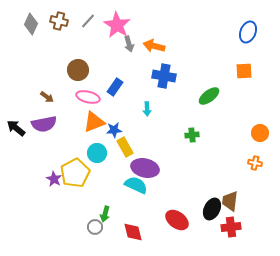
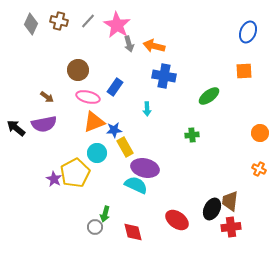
orange cross: moved 4 px right, 6 px down; rotated 16 degrees clockwise
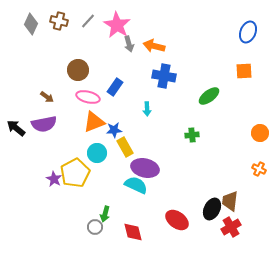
red cross: rotated 24 degrees counterclockwise
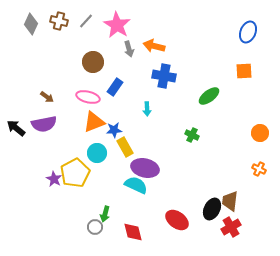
gray line: moved 2 px left
gray arrow: moved 5 px down
brown circle: moved 15 px right, 8 px up
green cross: rotated 32 degrees clockwise
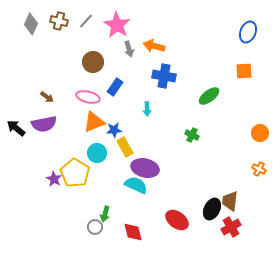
yellow pentagon: rotated 12 degrees counterclockwise
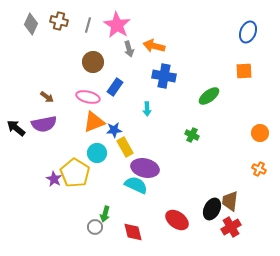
gray line: moved 2 px right, 4 px down; rotated 28 degrees counterclockwise
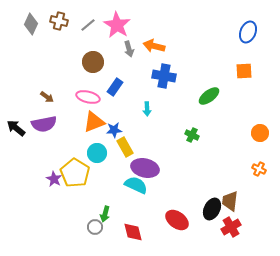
gray line: rotated 35 degrees clockwise
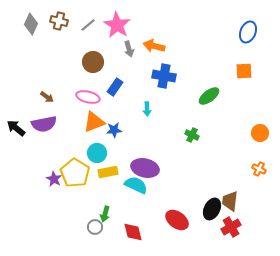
yellow rectangle: moved 17 px left, 25 px down; rotated 72 degrees counterclockwise
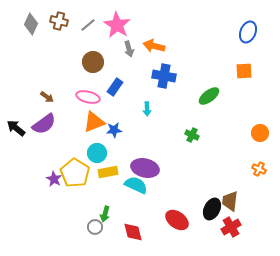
purple semicircle: rotated 25 degrees counterclockwise
